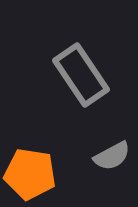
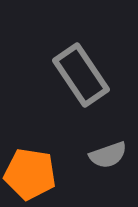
gray semicircle: moved 4 px left, 1 px up; rotated 9 degrees clockwise
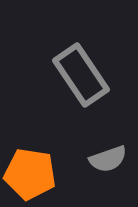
gray semicircle: moved 4 px down
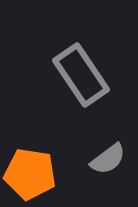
gray semicircle: rotated 18 degrees counterclockwise
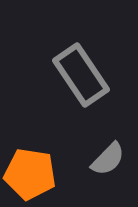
gray semicircle: rotated 9 degrees counterclockwise
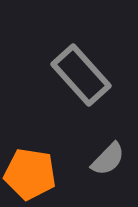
gray rectangle: rotated 8 degrees counterclockwise
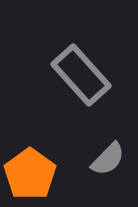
orange pentagon: rotated 27 degrees clockwise
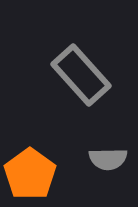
gray semicircle: rotated 45 degrees clockwise
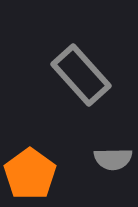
gray semicircle: moved 5 px right
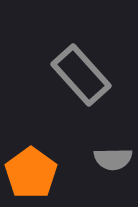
orange pentagon: moved 1 px right, 1 px up
